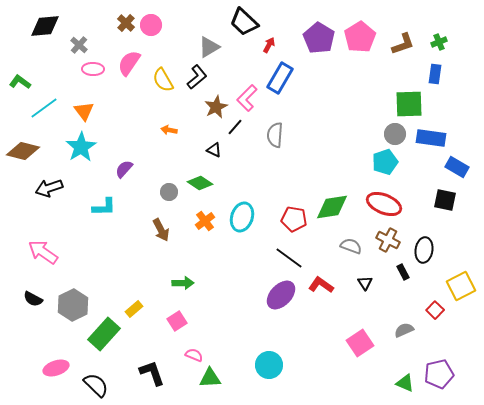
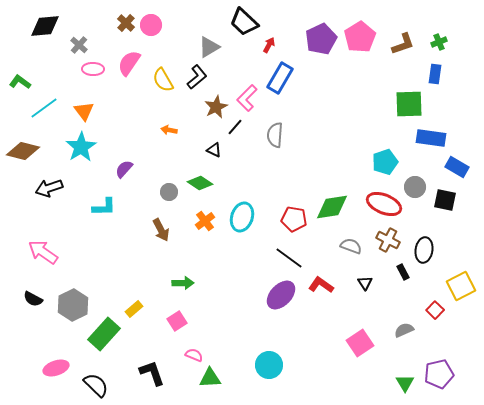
purple pentagon at (319, 38): moved 2 px right, 1 px down; rotated 16 degrees clockwise
gray circle at (395, 134): moved 20 px right, 53 px down
green triangle at (405, 383): rotated 36 degrees clockwise
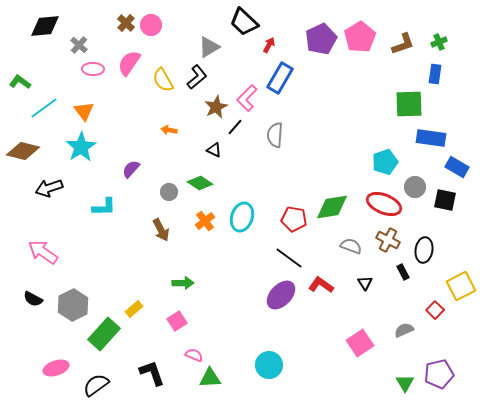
purple semicircle at (124, 169): moved 7 px right
black semicircle at (96, 385): rotated 80 degrees counterclockwise
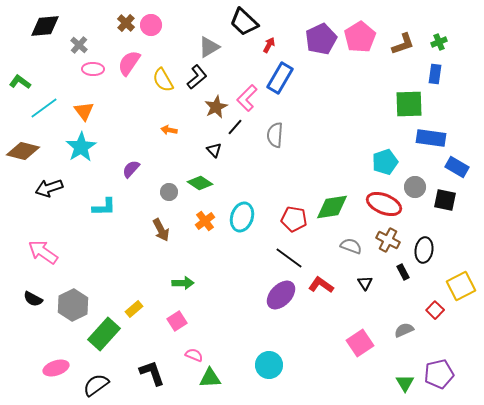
black triangle at (214, 150): rotated 21 degrees clockwise
